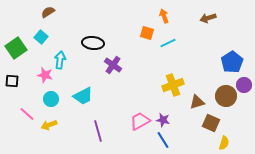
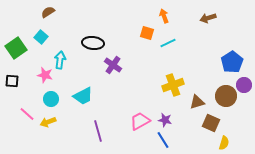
purple star: moved 2 px right
yellow arrow: moved 1 px left, 3 px up
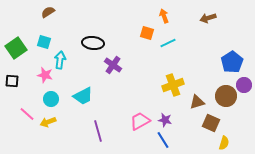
cyan square: moved 3 px right, 5 px down; rotated 24 degrees counterclockwise
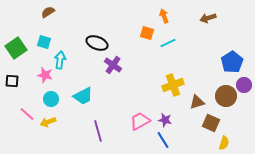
black ellipse: moved 4 px right; rotated 15 degrees clockwise
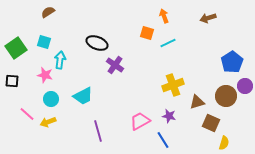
purple cross: moved 2 px right
purple circle: moved 1 px right, 1 px down
purple star: moved 4 px right, 4 px up
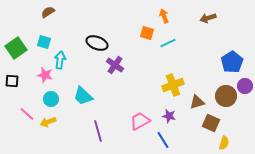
cyan trapezoid: rotated 70 degrees clockwise
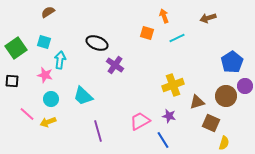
cyan line: moved 9 px right, 5 px up
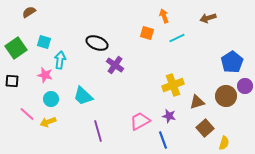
brown semicircle: moved 19 px left
brown square: moved 6 px left, 5 px down; rotated 24 degrees clockwise
blue line: rotated 12 degrees clockwise
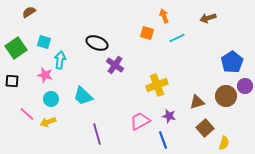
yellow cross: moved 16 px left
purple line: moved 1 px left, 3 px down
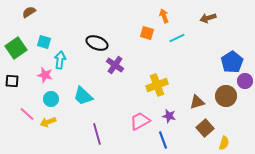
purple circle: moved 5 px up
